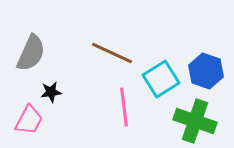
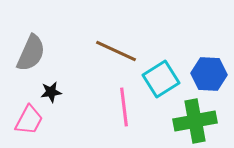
brown line: moved 4 px right, 2 px up
blue hexagon: moved 3 px right, 3 px down; rotated 16 degrees counterclockwise
green cross: rotated 30 degrees counterclockwise
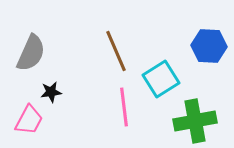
brown line: rotated 42 degrees clockwise
blue hexagon: moved 28 px up
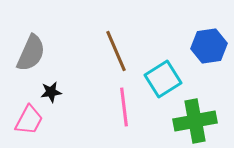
blue hexagon: rotated 12 degrees counterclockwise
cyan square: moved 2 px right
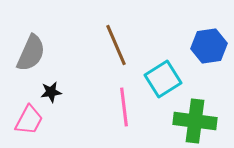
brown line: moved 6 px up
green cross: rotated 18 degrees clockwise
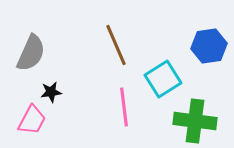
pink trapezoid: moved 3 px right
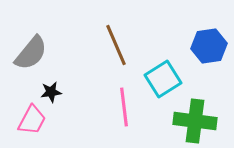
gray semicircle: rotated 15 degrees clockwise
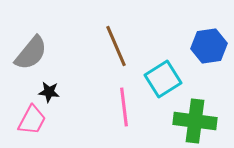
brown line: moved 1 px down
black star: moved 2 px left; rotated 15 degrees clockwise
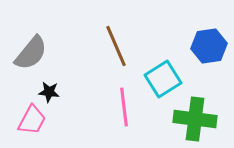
green cross: moved 2 px up
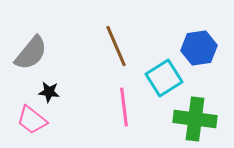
blue hexagon: moved 10 px left, 2 px down
cyan square: moved 1 px right, 1 px up
pink trapezoid: rotated 100 degrees clockwise
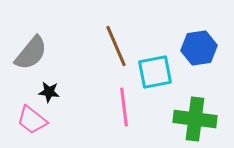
cyan square: moved 9 px left, 6 px up; rotated 21 degrees clockwise
